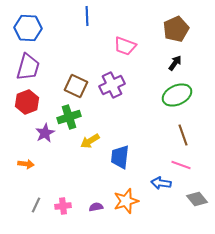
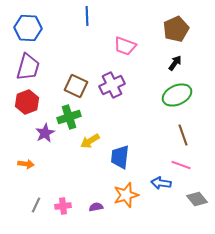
orange star: moved 6 px up
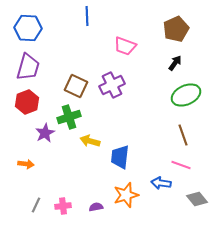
green ellipse: moved 9 px right
yellow arrow: rotated 48 degrees clockwise
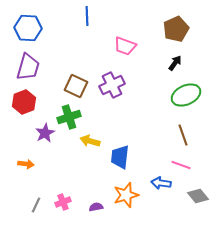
red hexagon: moved 3 px left
gray diamond: moved 1 px right, 3 px up
pink cross: moved 4 px up; rotated 14 degrees counterclockwise
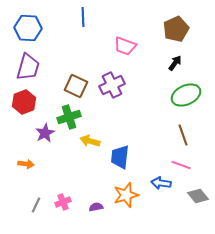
blue line: moved 4 px left, 1 px down
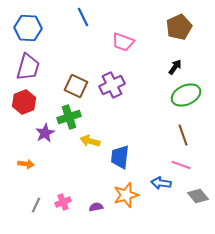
blue line: rotated 24 degrees counterclockwise
brown pentagon: moved 3 px right, 2 px up
pink trapezoid: moved 2 px left, 4 px up
black arrow: moved 4 px down
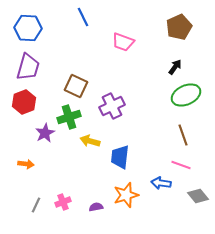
purple cross: moved 21 px down
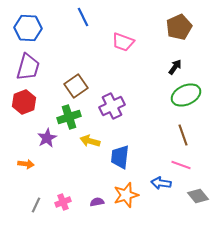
brown square: rotated 30 degrees clockwise
purple star: moved 2 px right, 5 px down
purple semicircle: moved 1 px right, 5 px up
